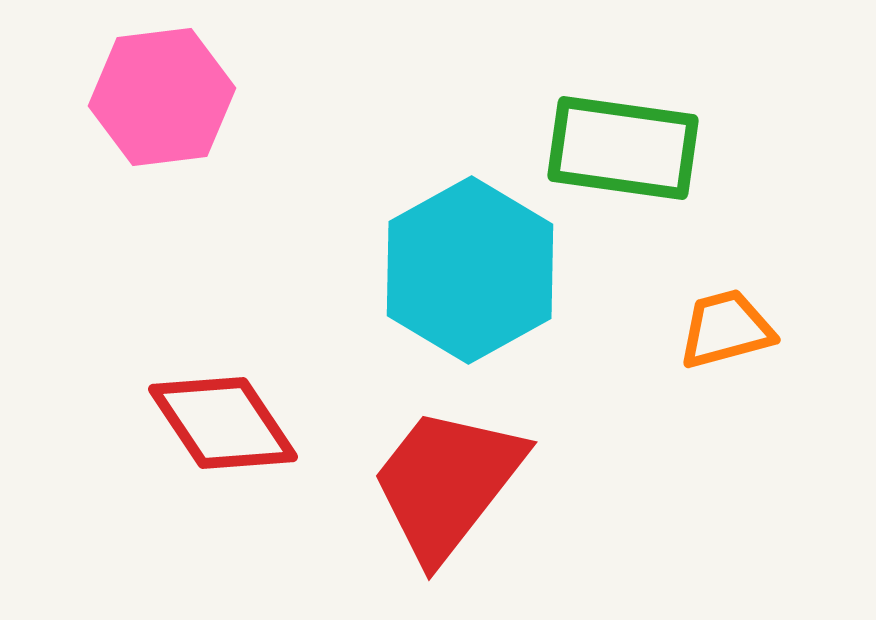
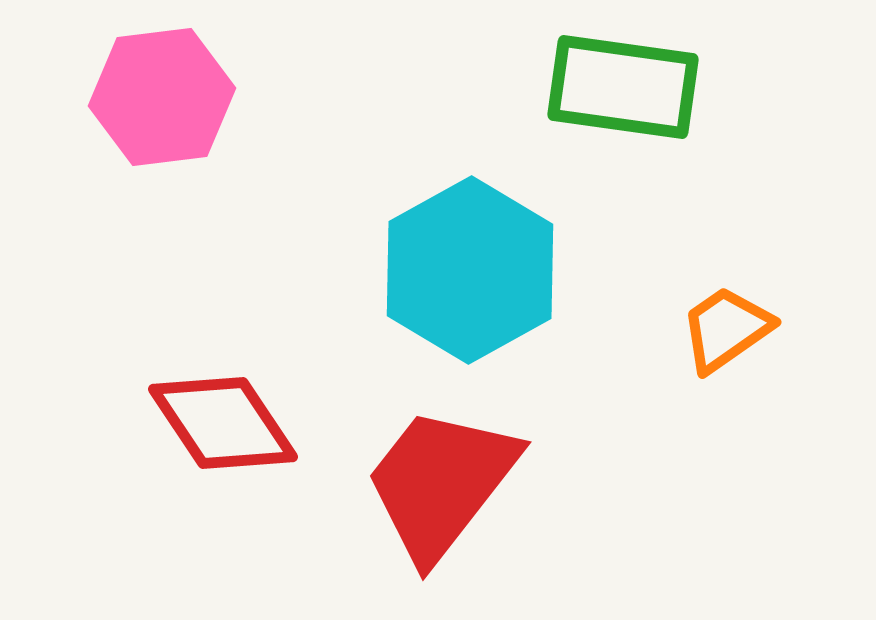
green rectangle: moved 61 px up
orange trapezoid: rotated 20 degrees counterclockwise
red trapezoid: moved 6 px left
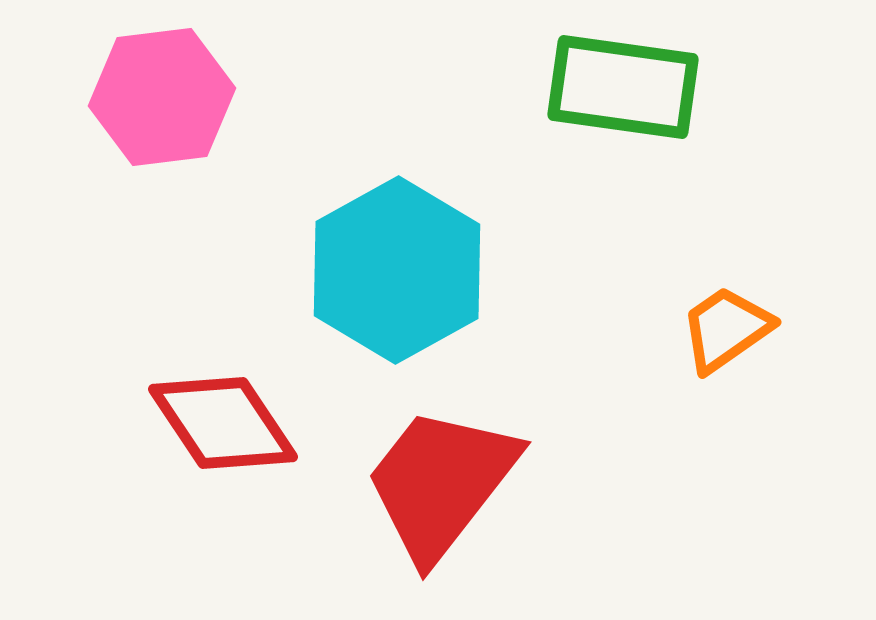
cyan hexagon: moved 73 px left
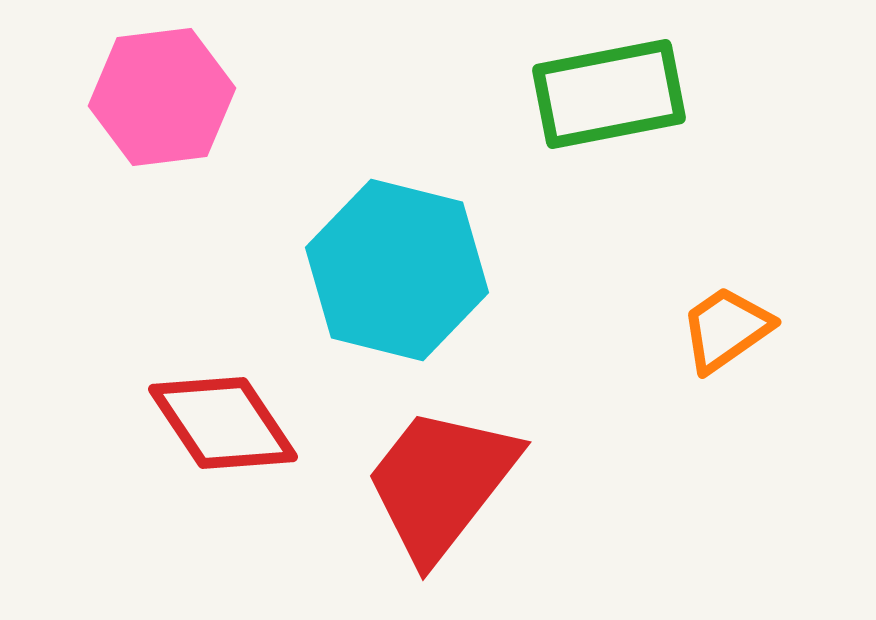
green rectangle: moved 14 px left, 7 px down; rotated 19 degrees counterclockwise
cyan hexagon: rotated 17 degrees counterclockwise
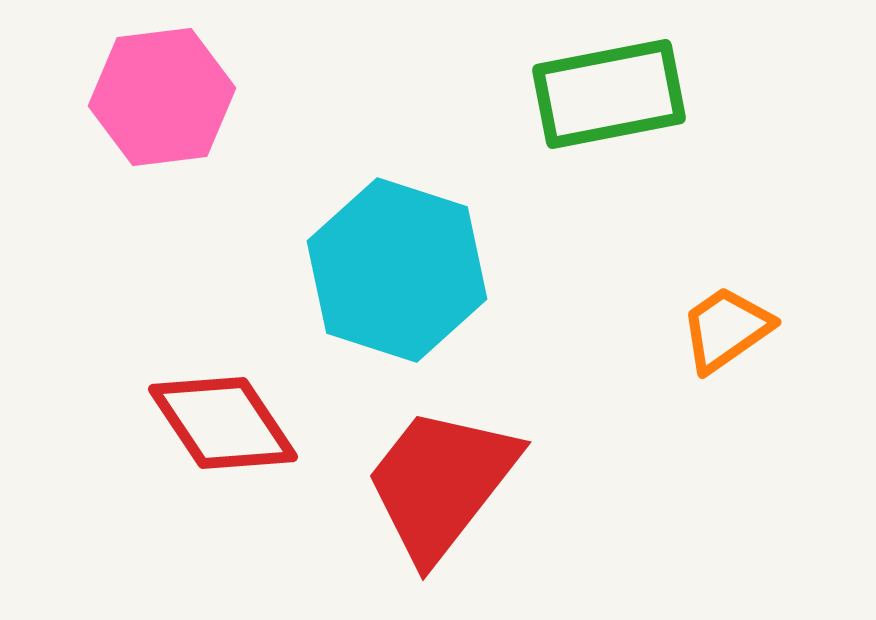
cyan hexagon: rotated 4 degrees clockwise
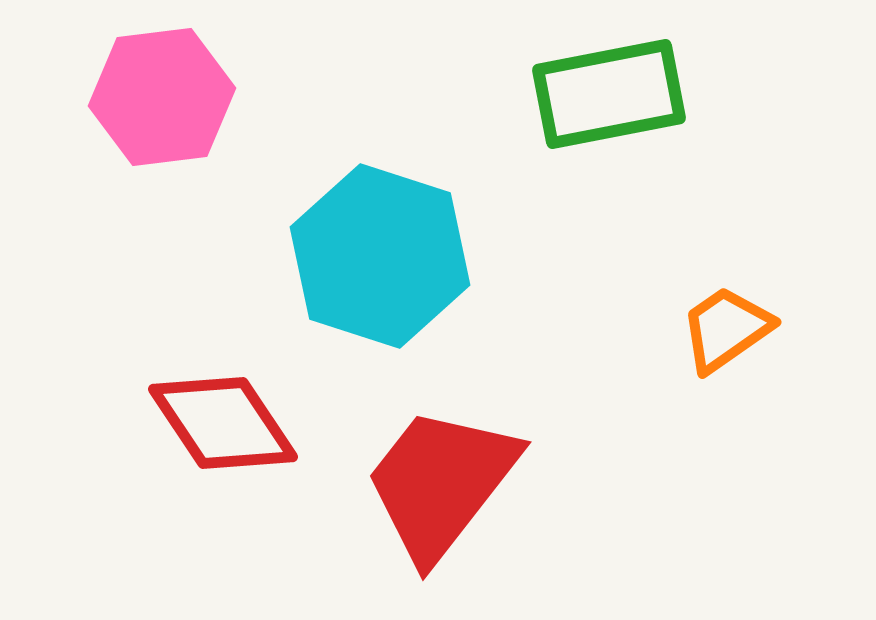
cyan hexagon: moved 17 px left, 14 px up
